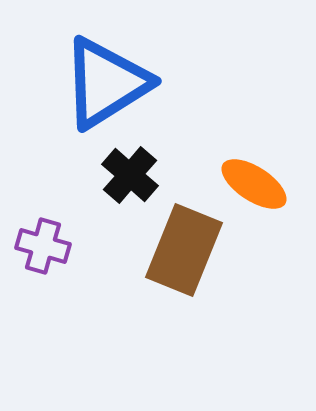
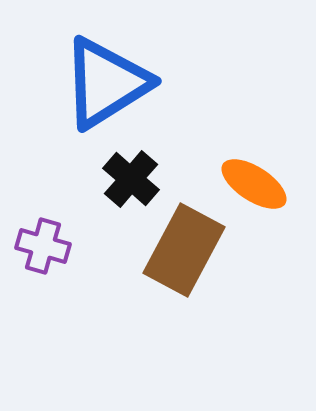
black cross: moved 1 px right, 4 px down
brown rectangle: rotated 6 degrees clockwise
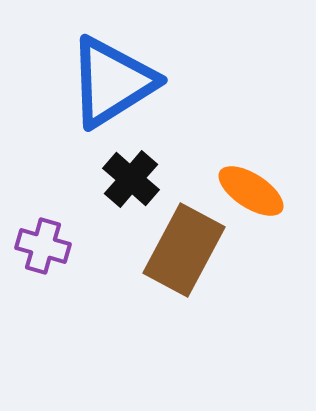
blue triangle: moved 6 px right, 1 px up
orange ellipse: moved 3 px left, 7 px down
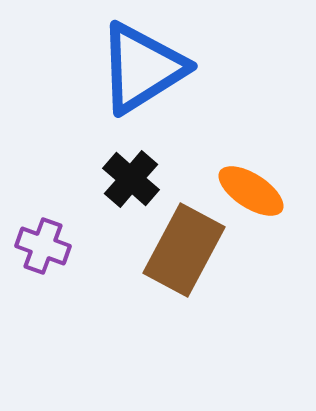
blue triangle: moved 30 px right, 14 px up
purple cross: rotated 4 degrees clockwise
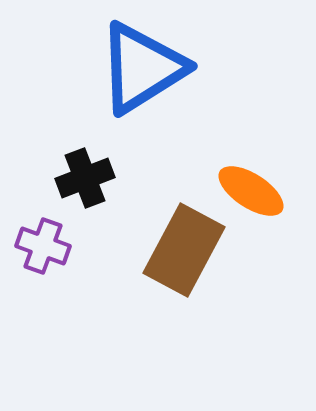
black cross: moved 46 px left, 1 px up; rotated 28 degrees clockwise
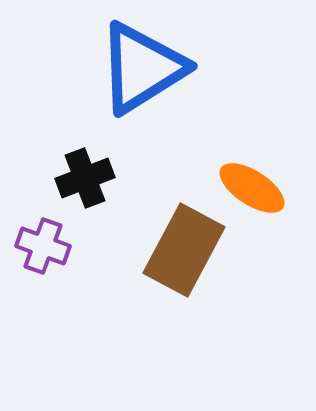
orange ellipse: moved 1 px right, 3 px up
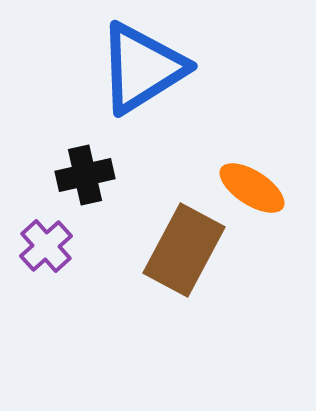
black cross: moved 3 px up; rotated 8 degrees clockwise
purple cross: moved 3 px right; rotated 28 degrees clockwise
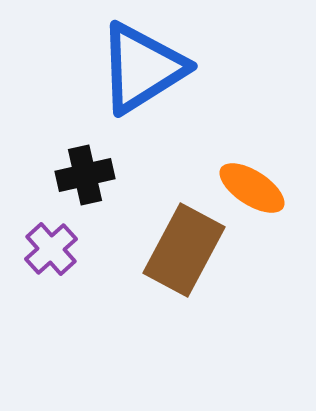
purple cross: moved 5 px right, 3 px down
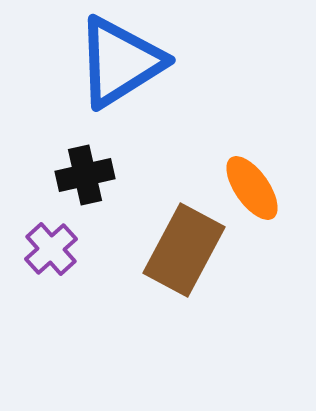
blue triangle: moved 22 px left, 6 px up
orange ellipse: rotated 22 degrees clockwise
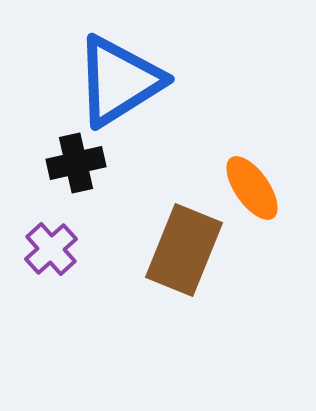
blue triangle: moved 1 px left, 19 px down
black cross: moved 9 px left, 12 px up
brown rectangle: rotated 6 degrees counterclockwise
